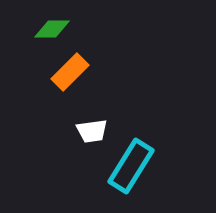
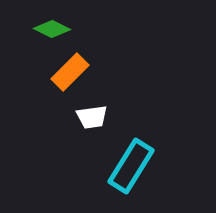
green diamond: rotated 27 degrees clockwise
white trapezoid: moved 14 px up
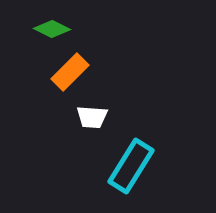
white trapezoid: rotated 12 degrees clockwise
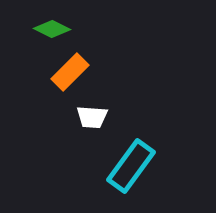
cyan rectangle: rotated 4 degrees clockwise
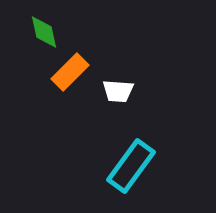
green diamond: moved 8 px left, 3 px down; rotated 51 degrees clockwise
white trapezoid: moved 26 px right, 26 px up
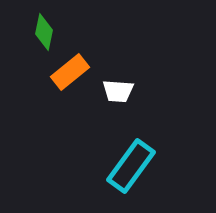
green diamond: rotated 24 degrees clockwise
orange rectangle: rotated 6 degrees clockwise
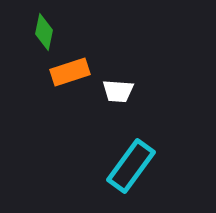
orange rectangle: rotated 21 degrees clockwise
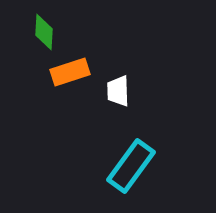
green diamond: rotated 9 degrees counterclockwise
white trapezoid: rotated 84 degrees clockwise
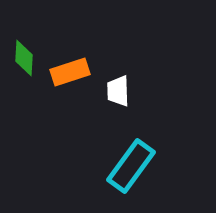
green diamond: moved 20 px left, 26 px down
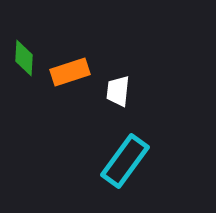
white trapezoid: rotated 8 degrees clockwise
cyan rectangle: moved 6 px left, 5 px up
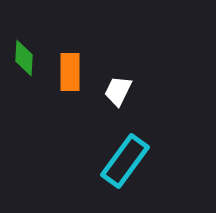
orange rectangle: rotated 72 degrees counterclockwise
white trapezoid: rotated 20 degrees clockwise
